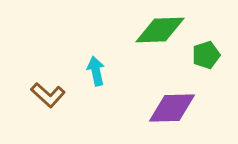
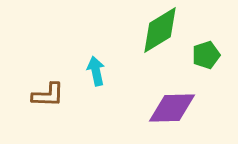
green diamond: rotated 30 degrees counterclockwise
brown L-shape: rotated 40 degrees counterclockwise
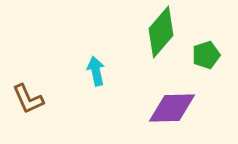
green diamond: moved 1 px right, 2 px down; rotated 18 degrees counterclockwise
brown L-shape: moved 20 px left, 4 px down; rotated 64 degrees clockwise
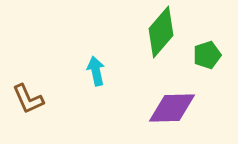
green pentagon: moved 1 px right
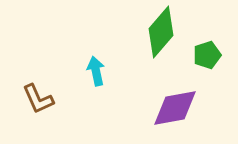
brown L-shape: moved 10 px right
purple diamond: moved 3 px right; rotated 9 degrees counterclockwise
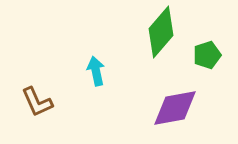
brown L-shape: moved 1 px left, 3 px down
